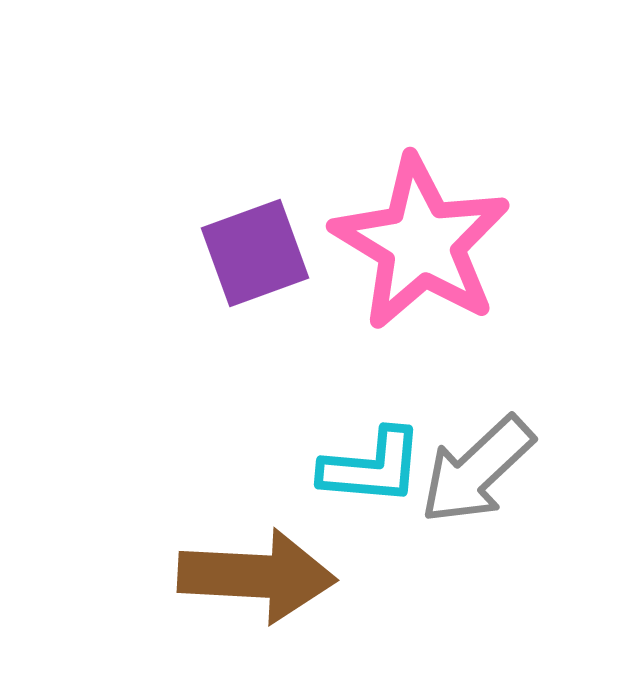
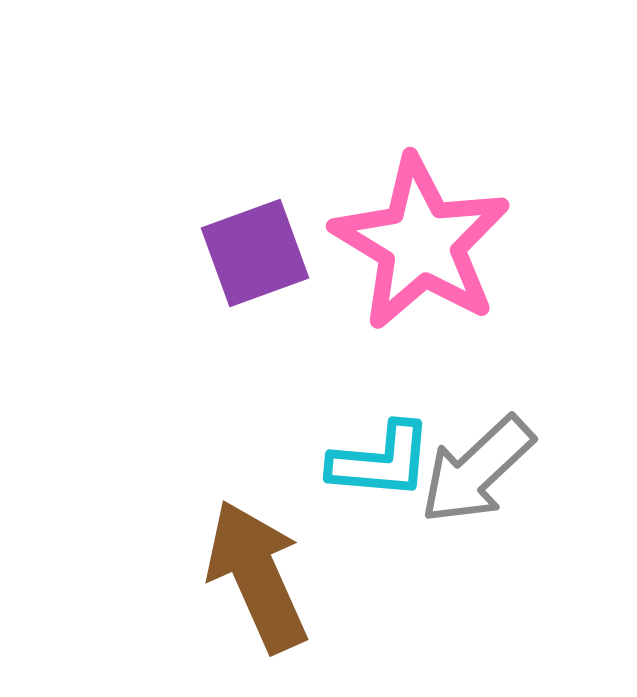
cyan L-shape: moved 9 px right, 6 px up
brown arrow: rotated 117 degrees counterclockwise
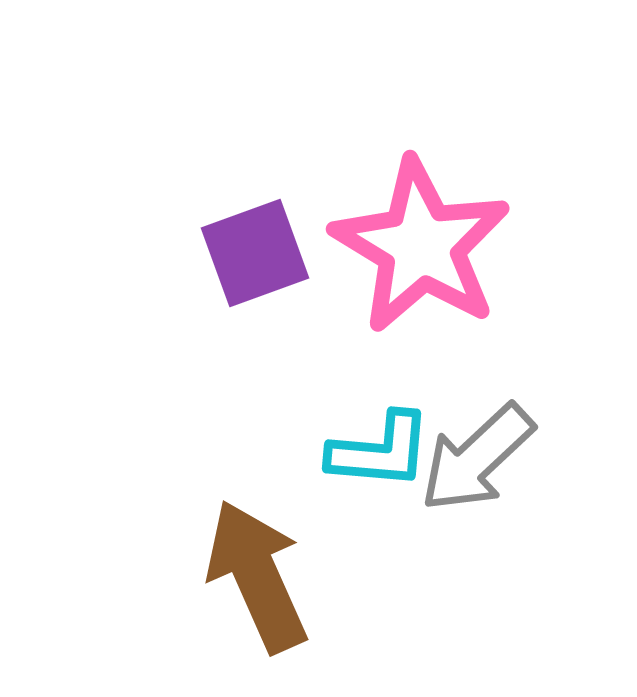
pink star: moved 3 px down
cyan L-shape: moved 1 px left, 10 px up
gray arrow: moved 12 px up
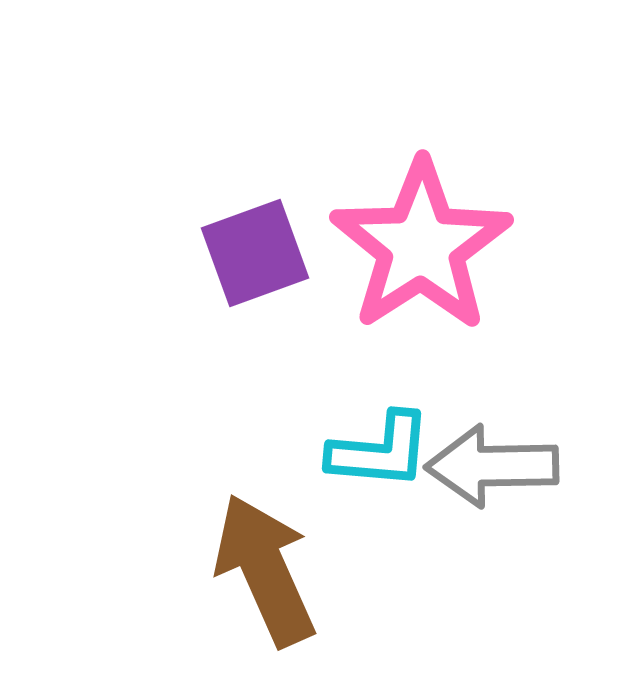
pink star: rotated 8 degrees clockwise
gray arrow: moved 15 px right, 8 px down; rotated 42 degrees clockwise
brown arrow: moved 8 px right, 6 px up
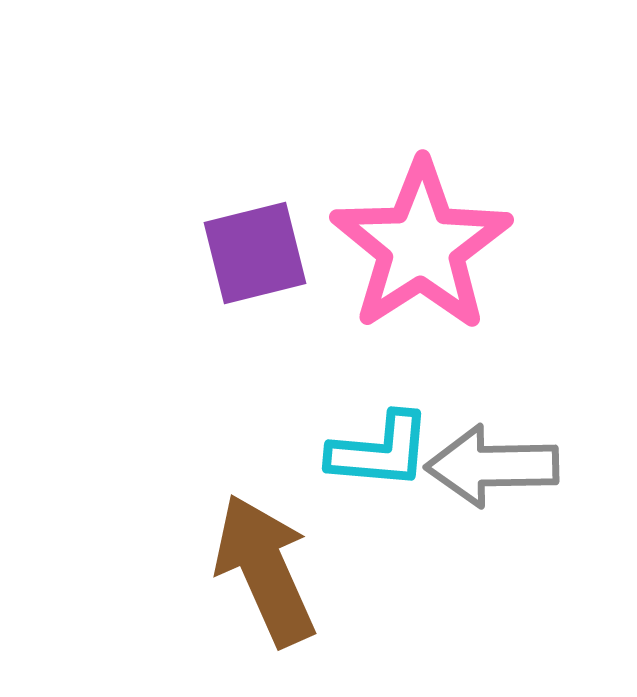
purple square: rotated 6 degrees clockwise
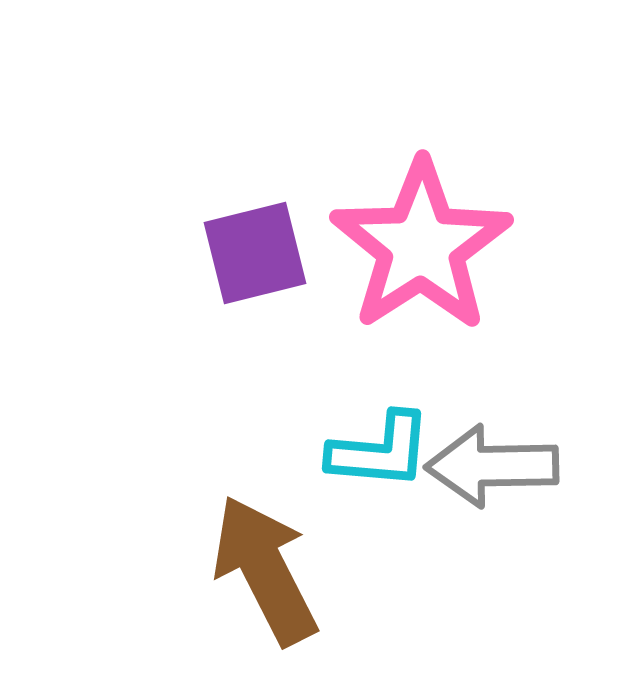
brown arrow: rotated 3 degrees counterclockwise
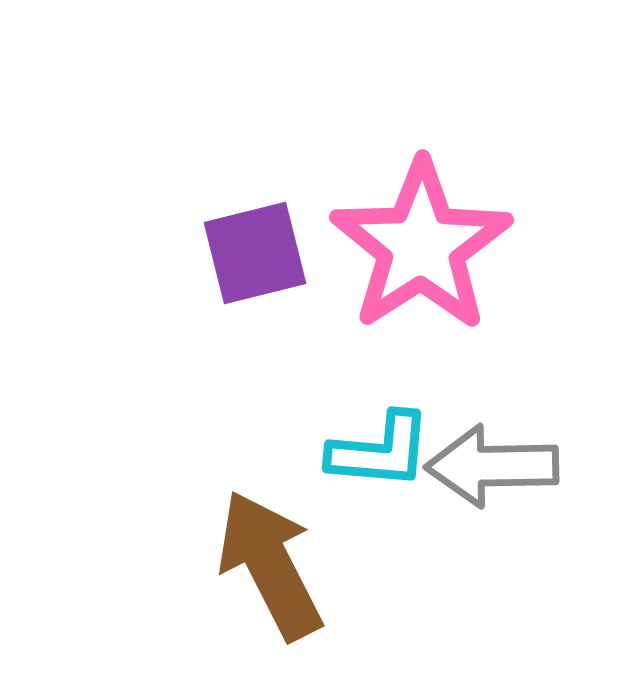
brown arrow: moved 5 px right, 5 px up
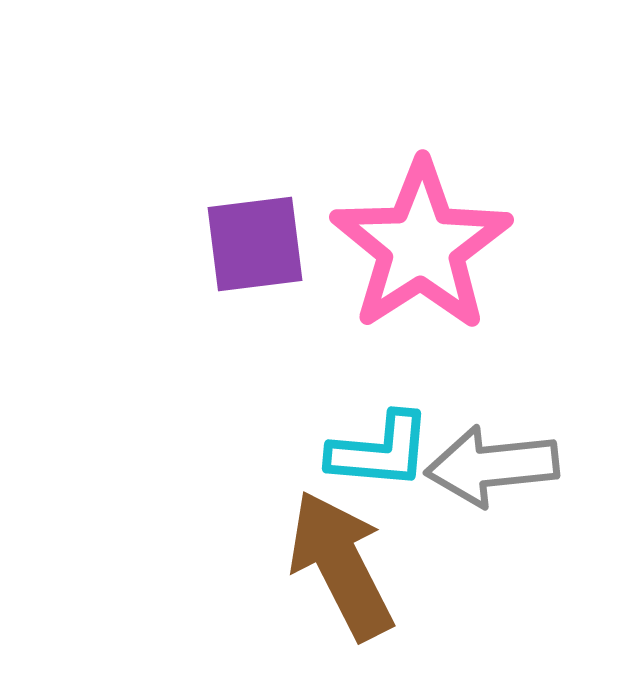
purple square: moved 9 px up; rotated 7 degrees clockwise
gray arrow: rotated 5 degrees counterclockwise
brown arrow: moved 71 px right
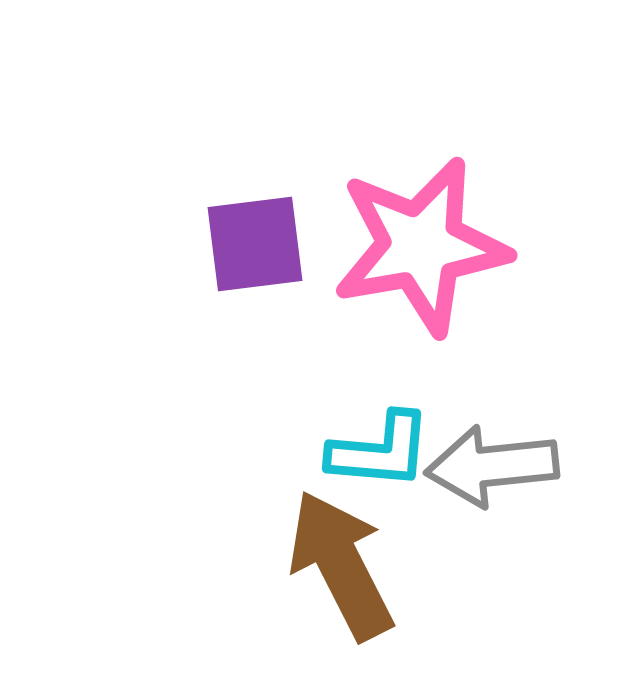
pink star: rotated 23 degrees clockwise
